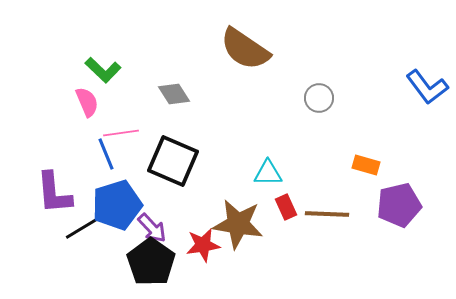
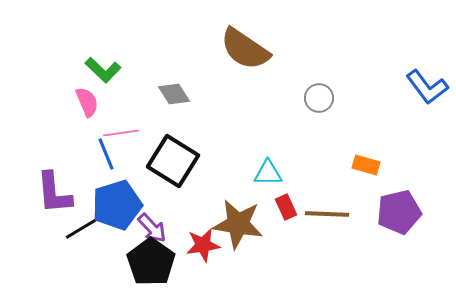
black square: rotated 9 degrees clockwise
purple pentagon: moved 7 px down
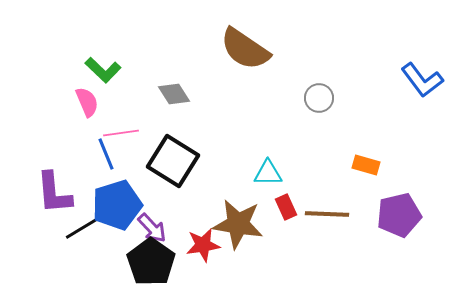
blue L-shape: moved 5 px left, 7 px up
purple pentagon: moved 3 px down
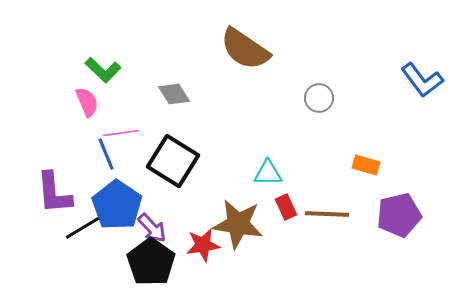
blue pentagon: rotated 21 degrees counterclockwise
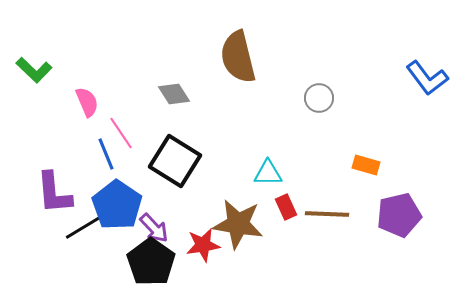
brown semicircle: moved 7 px left, 8 px down; rotated 42 degrees clockwise
green L-shape: moved 69 px left
blue L-shape: moved 5 px right, 2 px up
pink line: rotated 64 degrees clockwise
black square: moved 2 px right
purple arrow: moved 2 px right
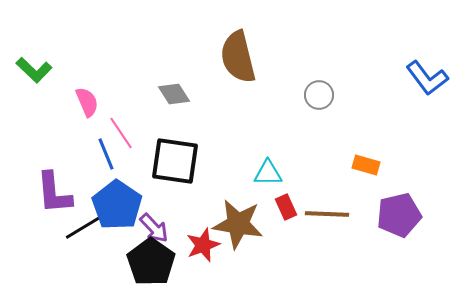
gray circle: moved 3 px up
black square: rotated 24 degrees counterclockwise
red star: rotated 12 degrees counterclockwise
